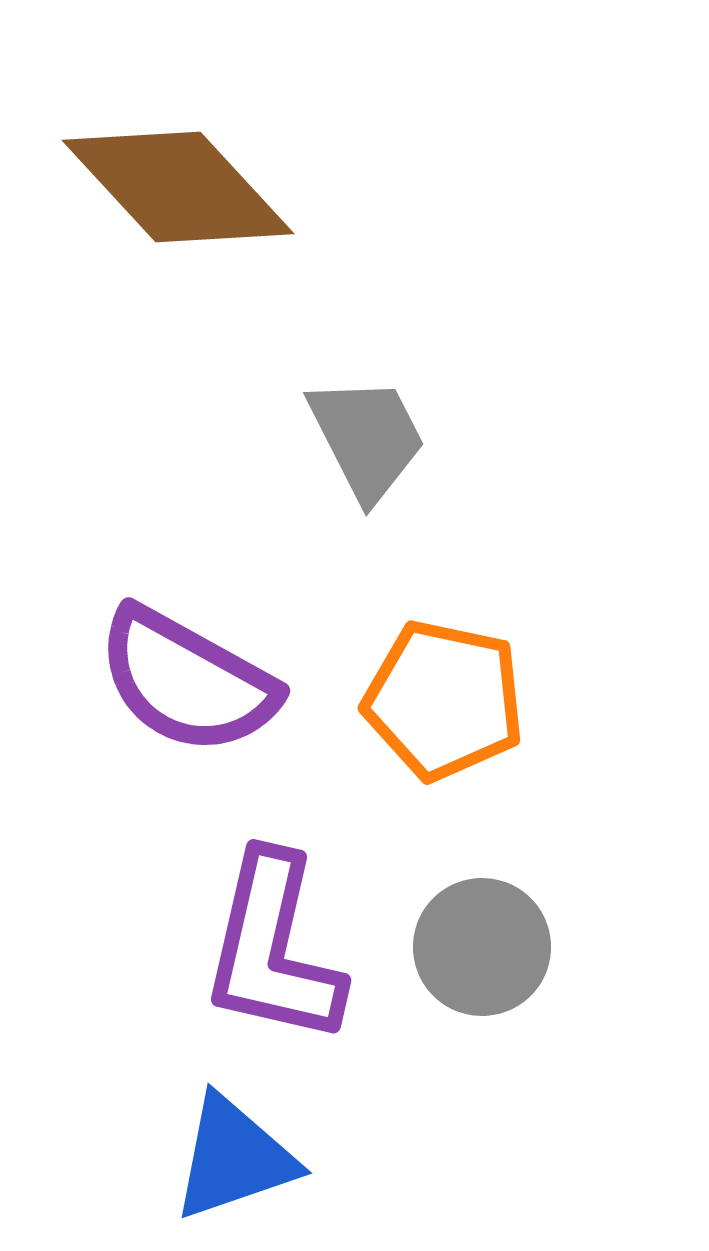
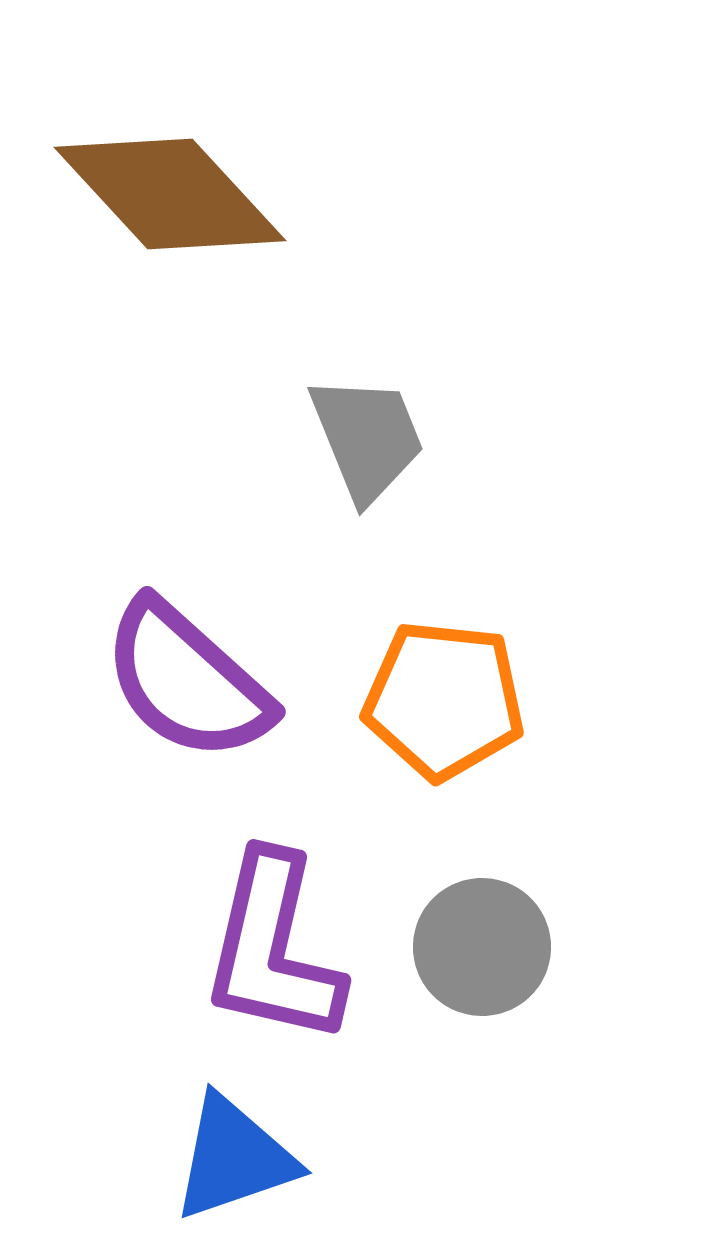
brown diamond: moved 8 px left, 7 px down
gray trapezoid: rotated 5 degrees clockwise
purple semicircle: rotated 13 degrees clockwise
orange pentagon: rotated 6 degrees counterclockwise
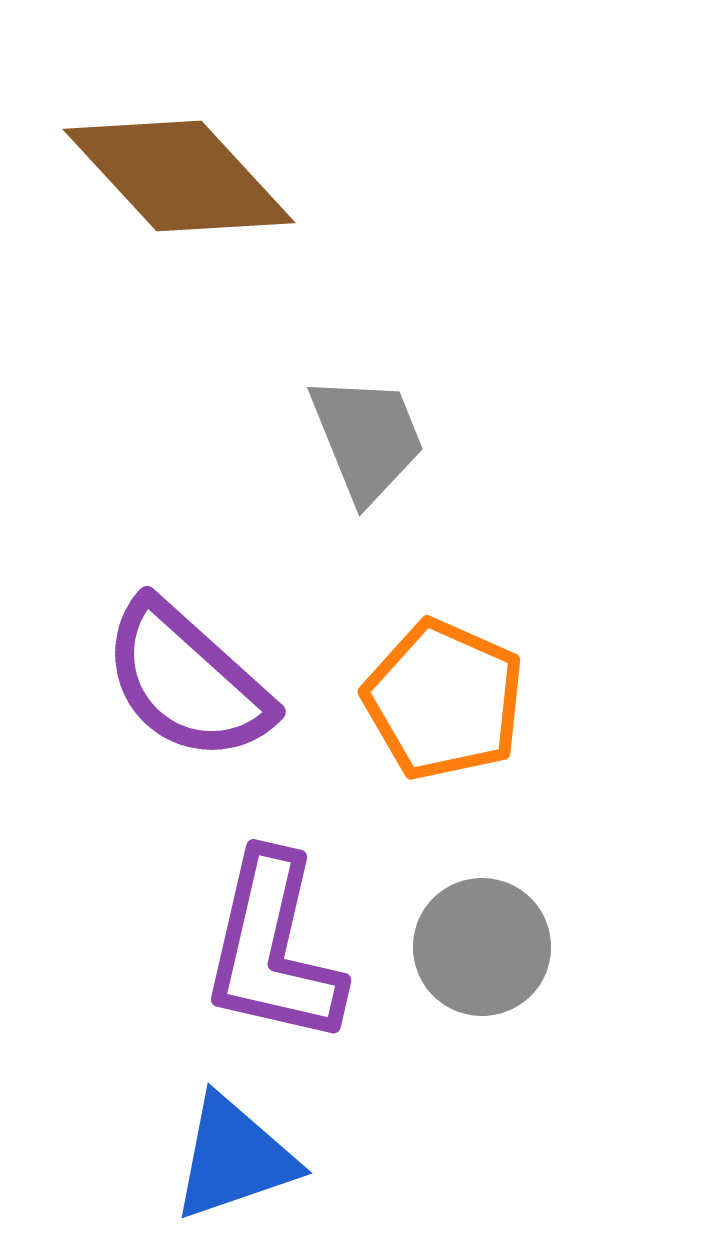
brown diamond: moved 9 px right, 18 px up
orange pentagon: rotated 18 degrees clockwise
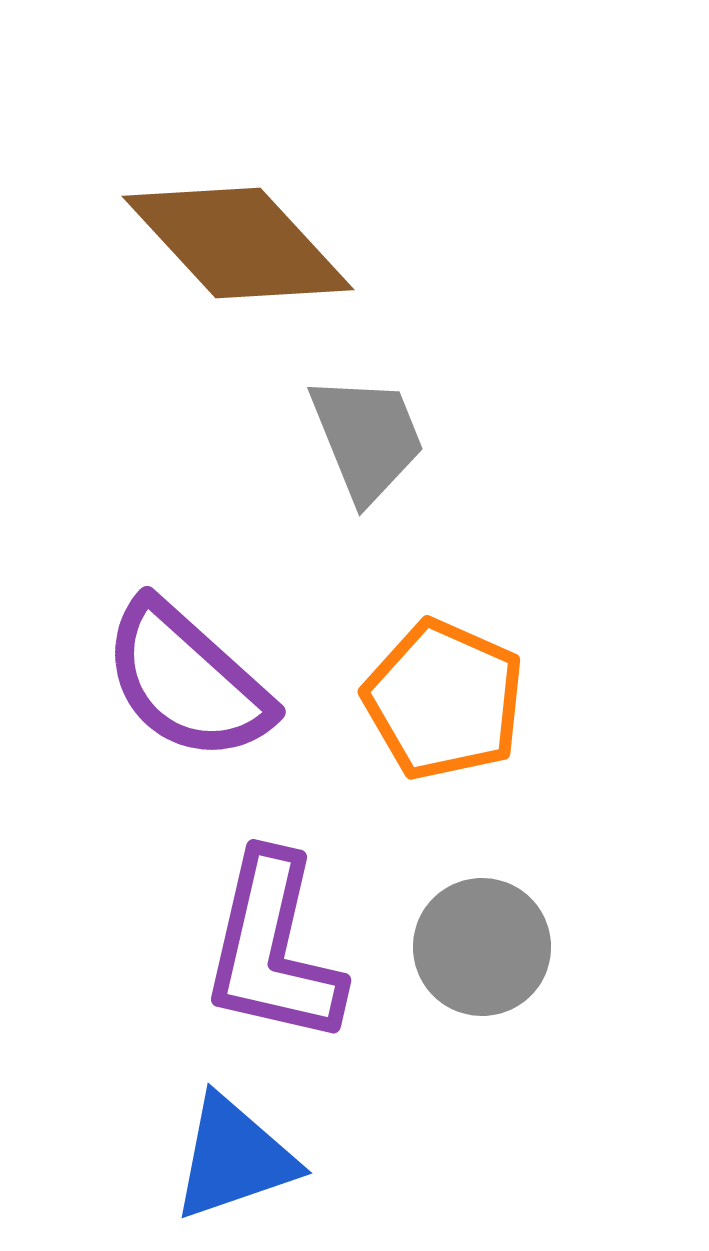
brown diamond: moved 59 px right, 67 px down
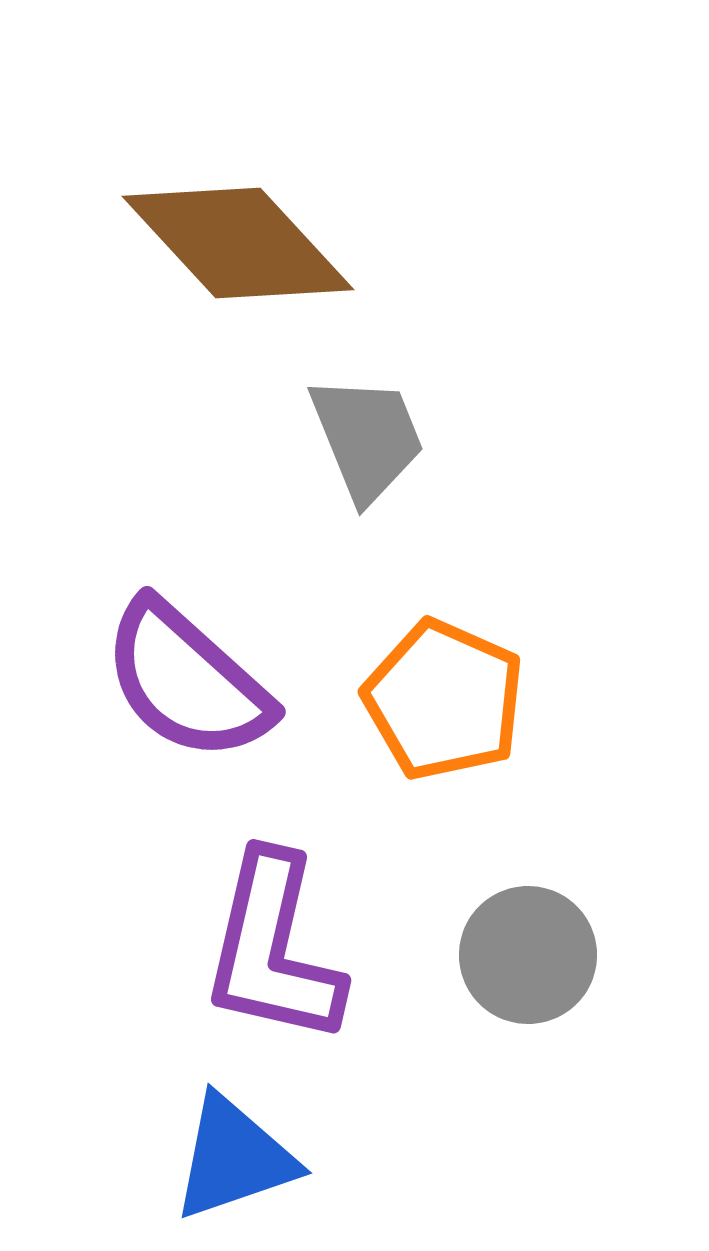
gray circle: moved 46 px right, 8 px down
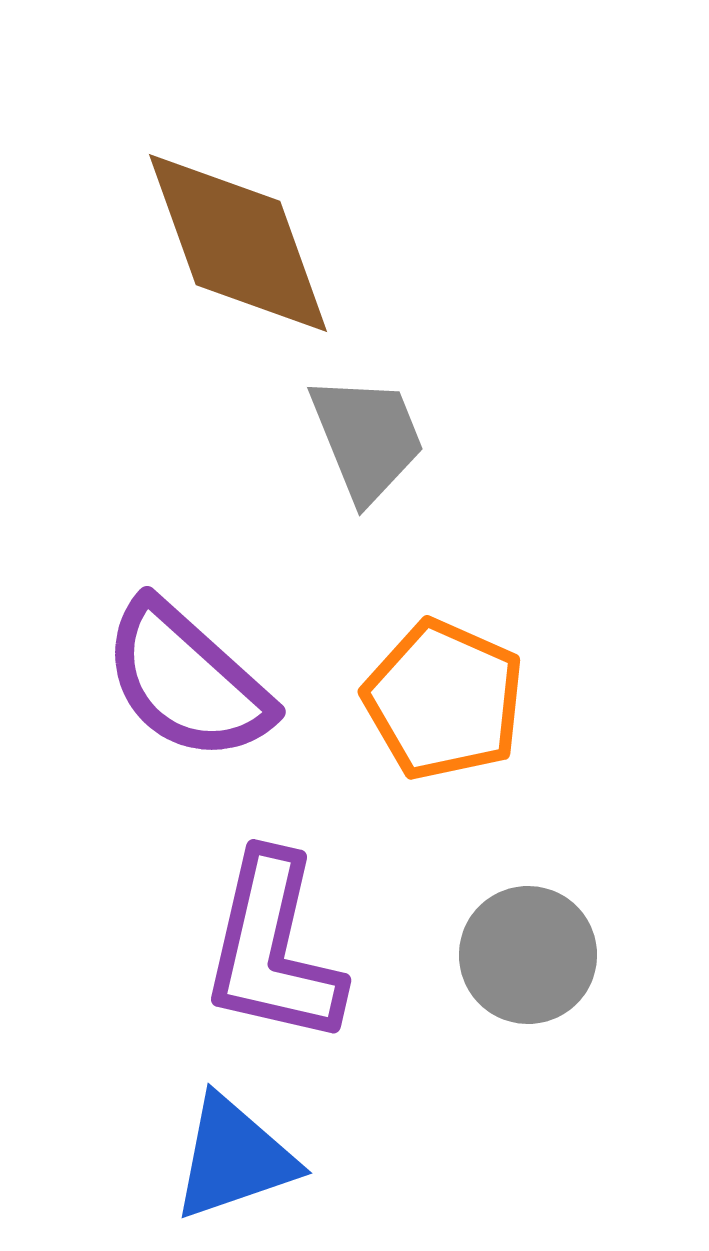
brown diamond: rotated 23 degrees clockwise
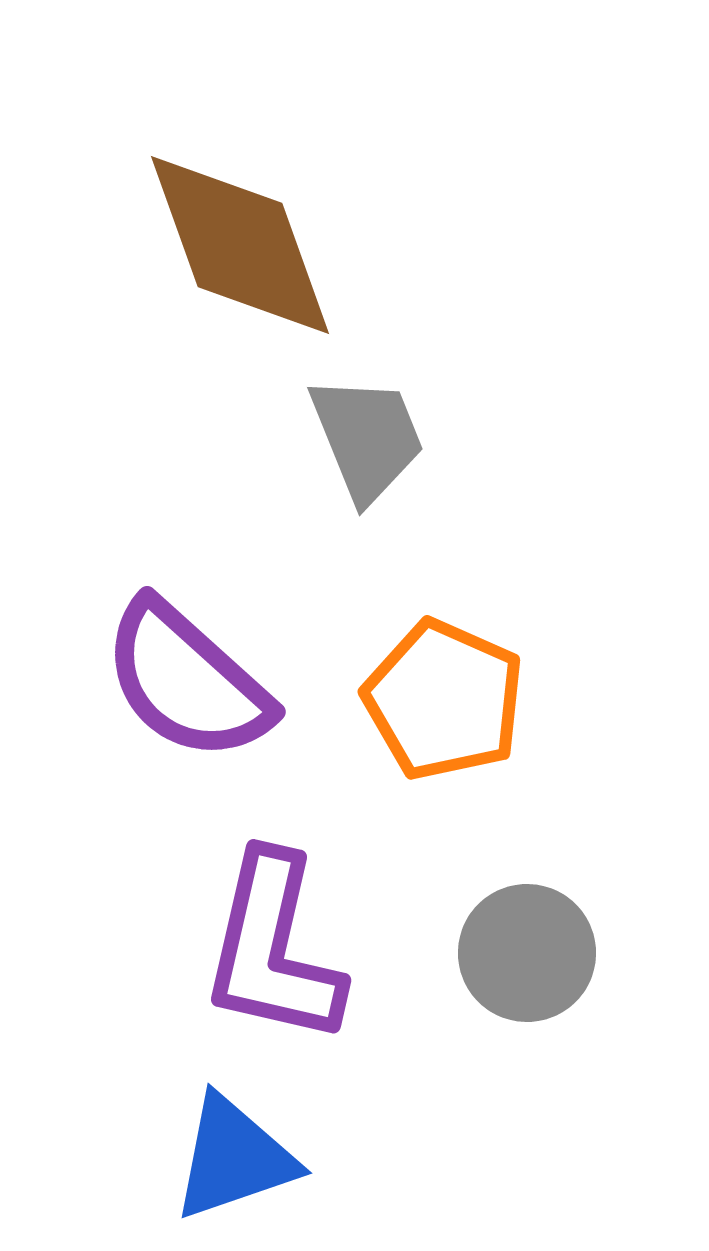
brown diamond: moved 2 px right, 2 px down
gray circle: moved 1 px left, 2 px up
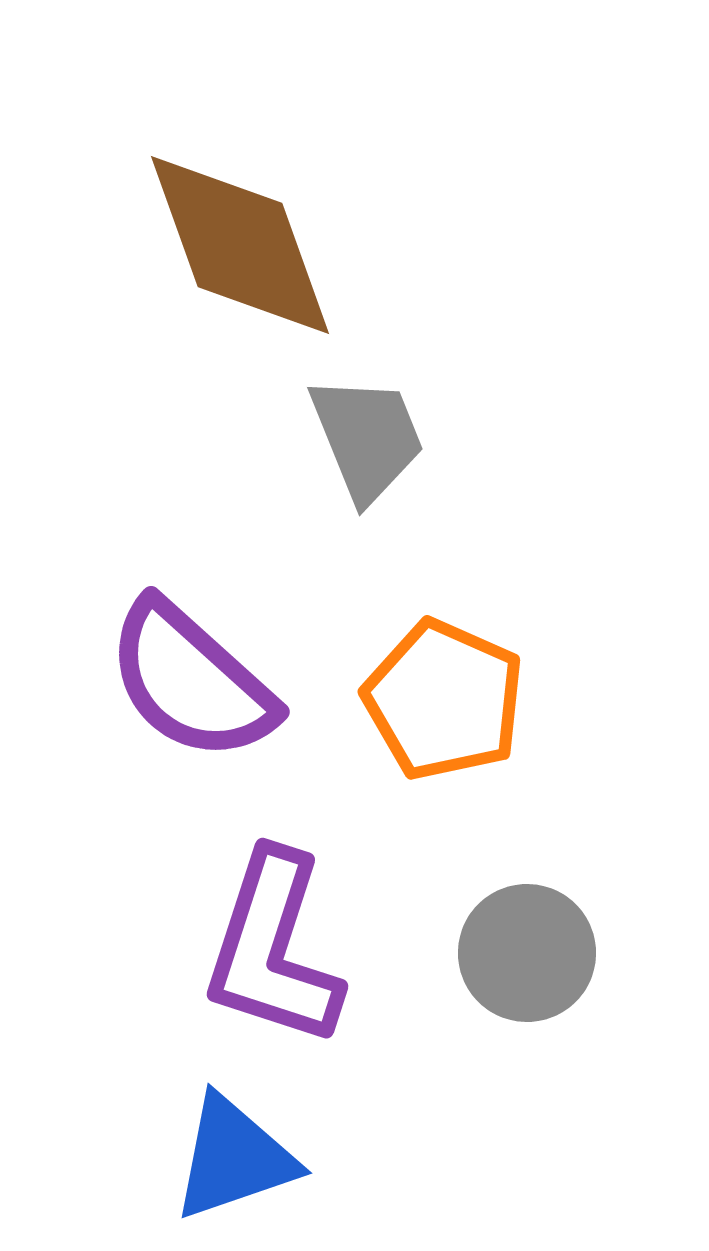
purple semicircle: moved 4 px right
purple L-shape: rotated 5 degrees clockwise
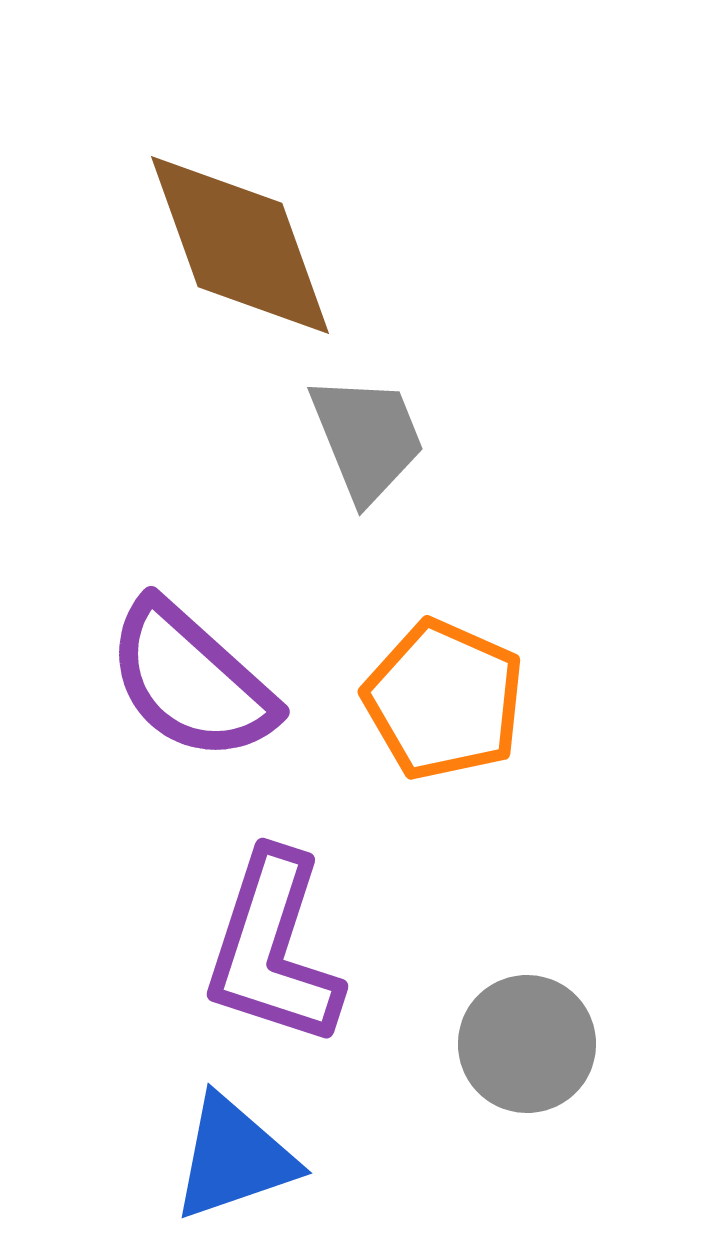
gray circle: moved 91 px down
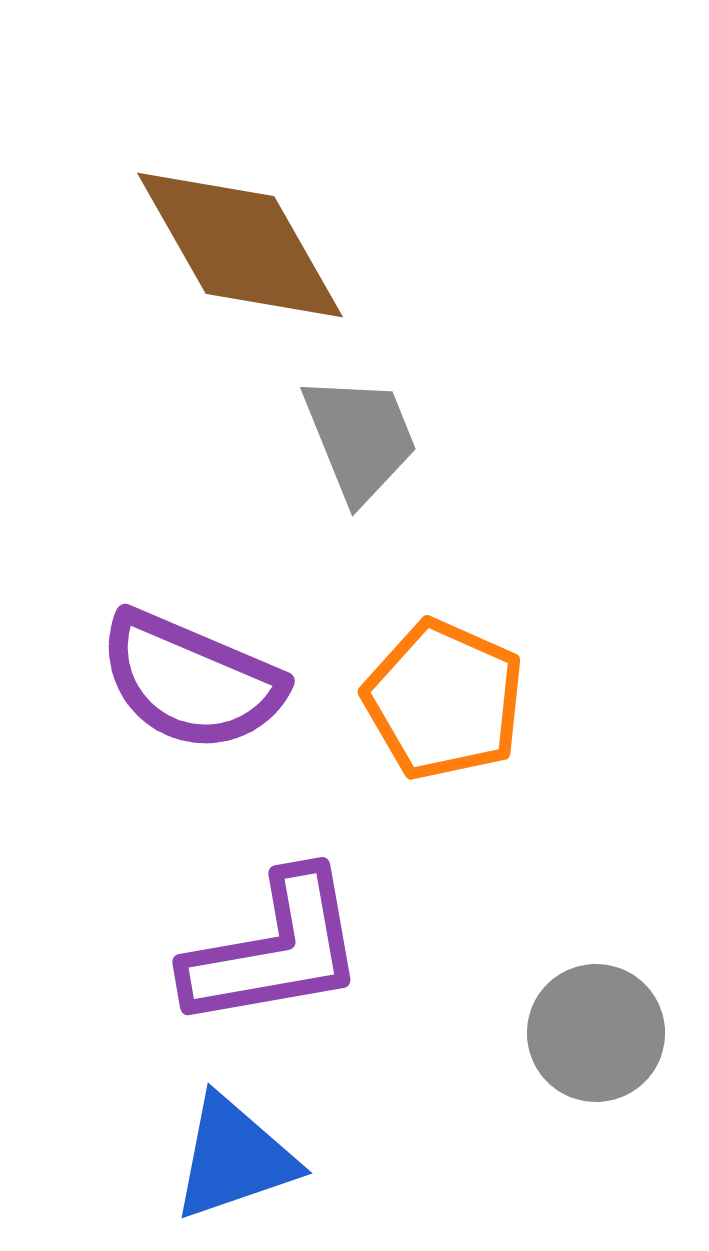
brown diamond: rotated 10 degrees counterclockwise
gray trapezoid: moved 7 px left
purple semicircle: rotated 19 degrees counterclockwise
purple L-shape: moved 2 px right, 1 px down; rotated 118 degrees counterclockwise
gray circle: moved 69 px right, 11 px up
